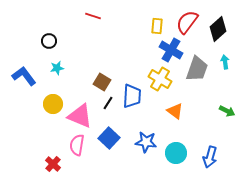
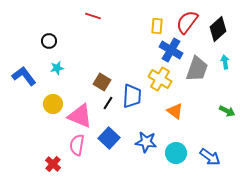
blue arrow: rotated 70 degrees counterclockwise
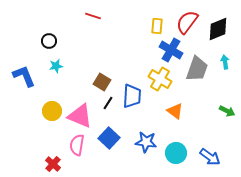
black diamond: rotated 20 degrees clockwise
cyan star: moved 1 px left, 2 px up
blue L-shape: rotated 15 degrees clockwise
yellow circle: moved 1 px left, 7 px down
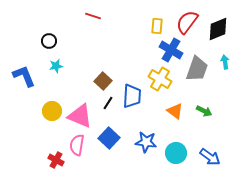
brown square: moved 1 px right, 1 px up; rotated 12 degrees clockwise
green arrow: moved 23 px left
red cross: moved 3 px right, 4 px up; rotated 14 degrees counterclockwise
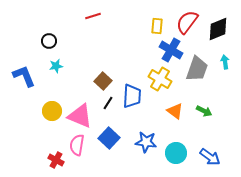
red line: rotated 35 degrees counterclockwise
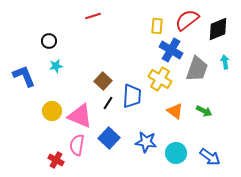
red semicircle: moved 2 px up; rotated 15 degrees clockwise
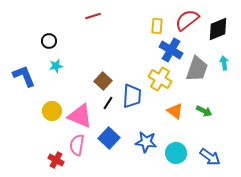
cyan arrow: moved 1 px left, 1 px down
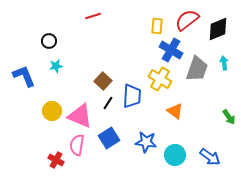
green arrow: moved 25 px right, 6 px down; rotated 28 degrees clockwise
blue square: rotated 15 degrees clockwise
cyan circle: moved 1 px left, 2 px down
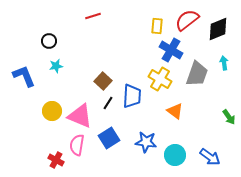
gray trapezoid: moved 5 px down
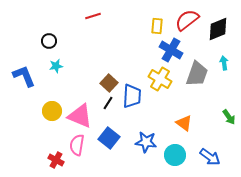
brown square: moved 6 px right, 2 px down
orange triangle: moved 9 px right, 12 px down
blue square: rotated 20 degrees counterclockwise
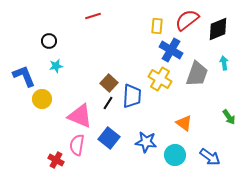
yellow circle: moved 10 px left, 12 px up
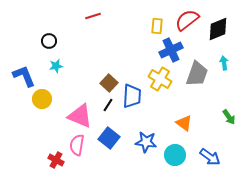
blue cross: rotated 35 degrees clockwise
black line: moved 2 px down
